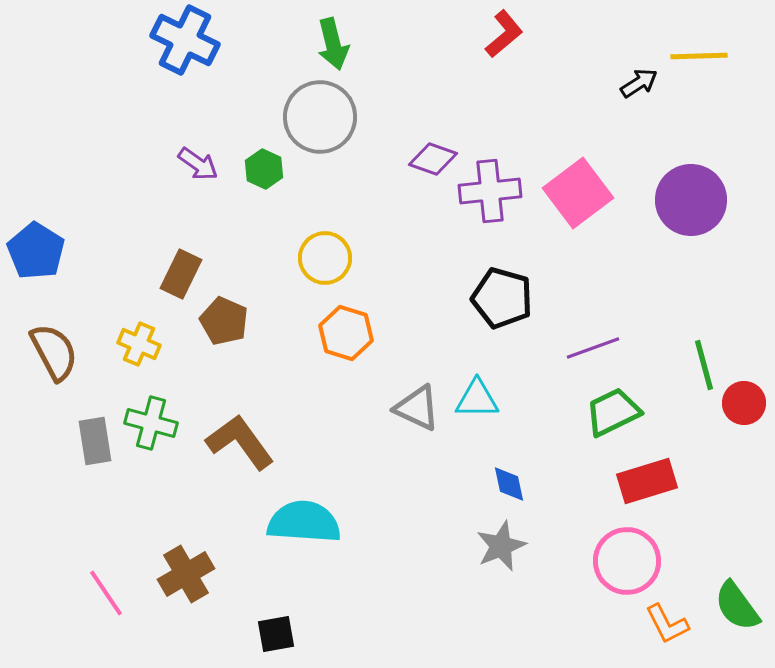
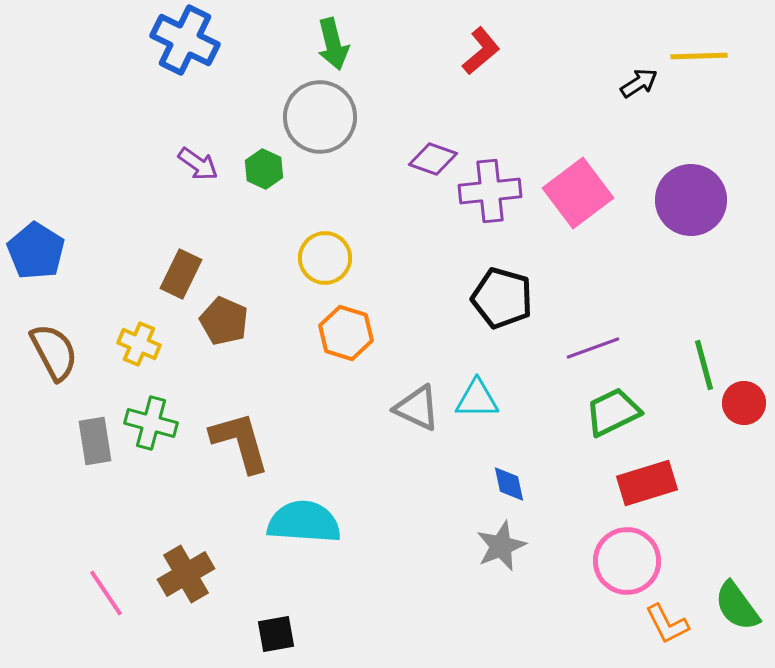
red L-shape: moved 23 px left, 17 px down
brown L-shape: rotated 20 degrees clockwise
red rectangle: moved 2 px down
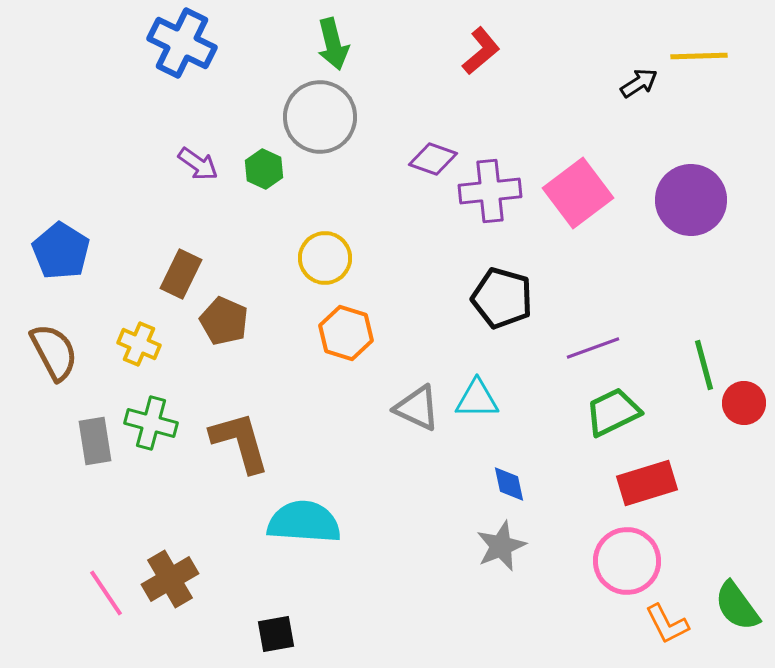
blue cross: moved 3 px left, 3 px down
blue pentagon: moved 25 px right
brown cross: moved 16 px left, 5 px down
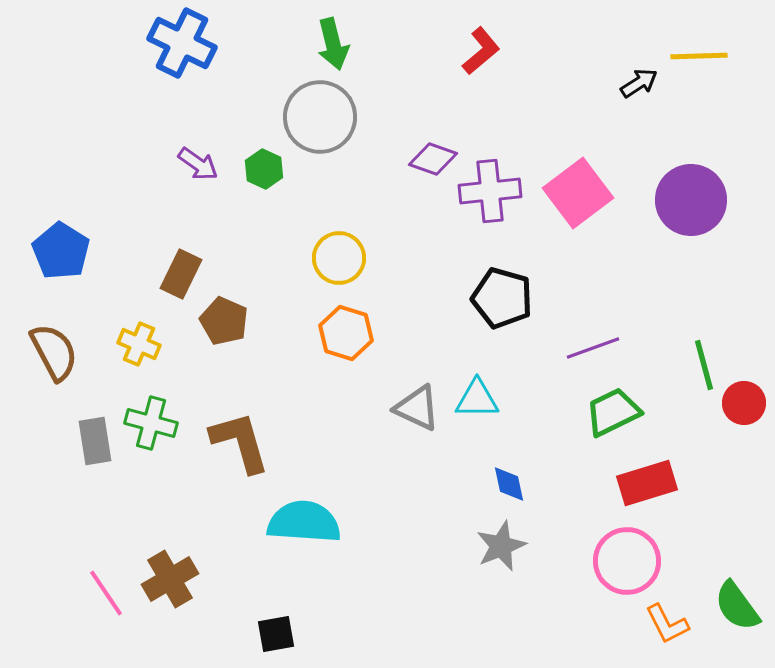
yellow circle: moved 14 px right
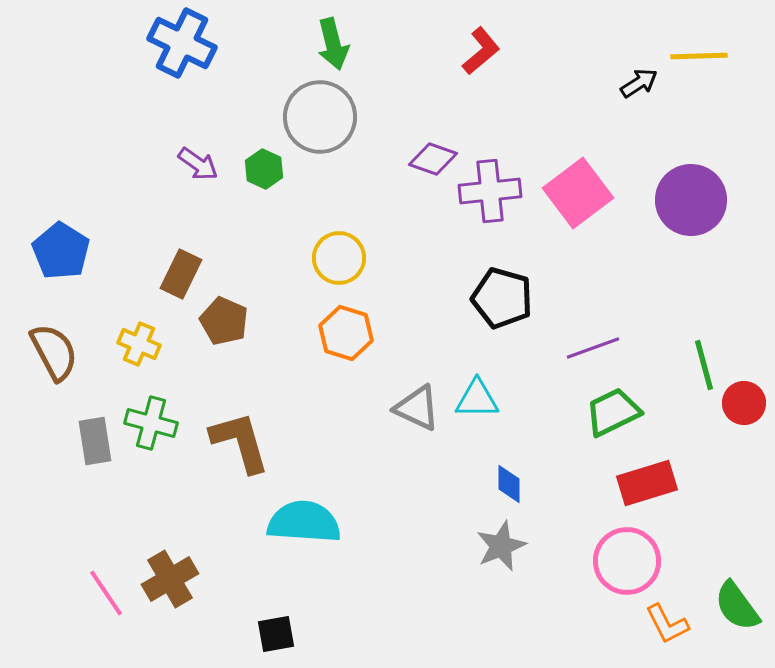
blue diamond: rotated 12 degrees clockwise
